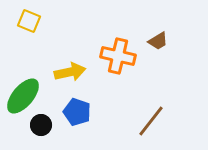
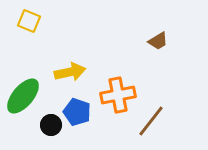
orange cross: moved 39 px down; rotated 24 degrees counterclockwise
black circle: moved 10 px right
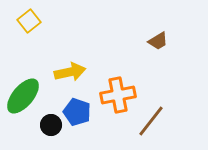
yellow square: rotated 30 degrees clockwise
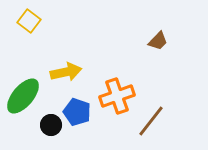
yellow square: rotated 15 degrees counterclockwise
brown trapezoid: rotated 15 degrees counterclockwise
yellow arrow: moved 4 px left
orange cross: moved 1 px left, 1 px down; rotated 8 degrees counterclockwise
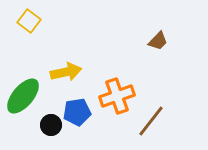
blue pentagon: rotated 28 degrees counterclockwise
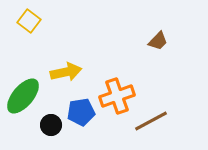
blue pentagon: moved 4 px right
brown line: rotated 24 degrees clockwise
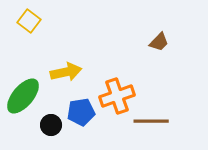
brown trapezoid: moved 1 px right, 1 px down
brown line: rotated 28 degrees clockwise
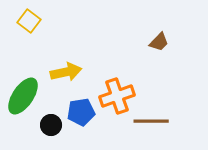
green ellipse: rotated 6 degrees counterclockwise
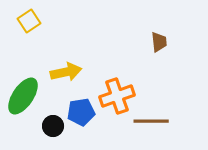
yellow square: rotated 20 degrees clockwise
brown trapezoid: rotated 50 degrees counterclockwise
black circle: moved 2 px right, 1 px down
